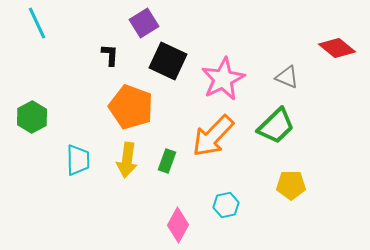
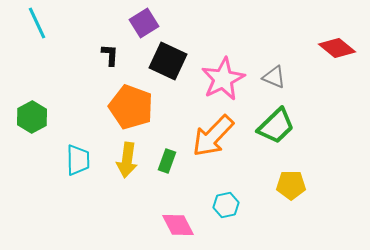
gray triangle: moved 13 px left
pink diamond: rotated 56 degrees counterclockwise
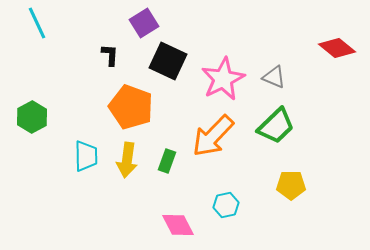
cyan trapezoid: moved 8 px right, 4 px up
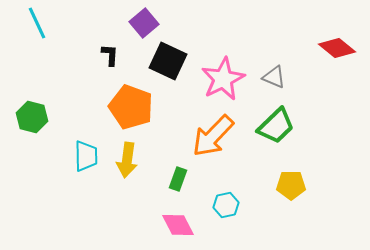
purple square: rotated 8 degrees counterclockwise
green hexagon: rotated 16 degrees counterclockwise
green rectangle: moved 11 px right, 18 px down
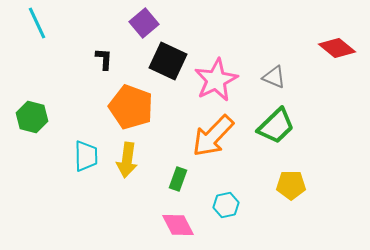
black L-shape: moved 6 px left, 4 px down
pink star: moved 7 px left, 1 px down
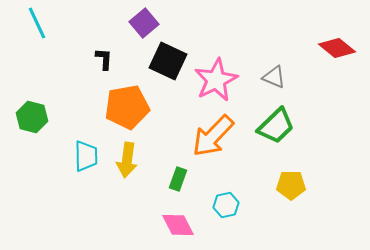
orange pentagon: moved 4 px left; rotated 30 degrees counterclockwise
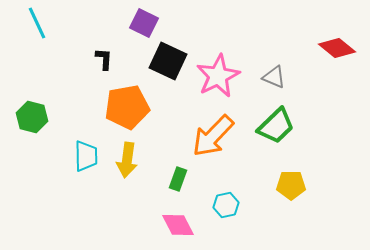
purple square: rotated 24 degrees counterclockwise
pink star: moved 2 px right, 4 px up
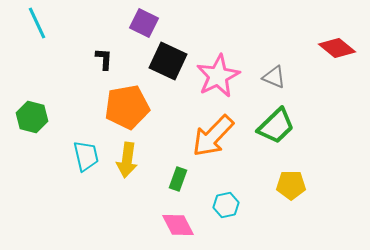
cyan trapezoid: rotated 12 degrees counterclockwise
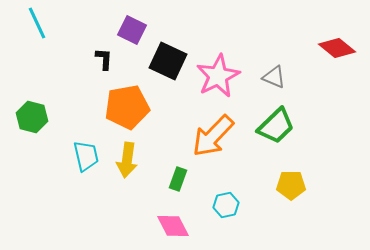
purple square: moved 12 px left, 7 px down
pink diamond: moved 5 px left, 1 px down
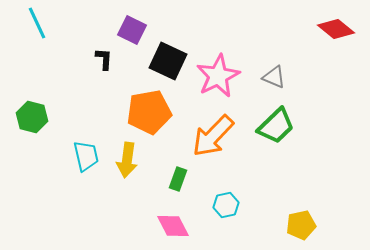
red diamond: moved 1 px left, 19 px up
orange pentagon: moved 22 px right, 5 px down
yellow pentagon: moved 10 px right, 40 px down; rotated 12 degrees counterclockwise
